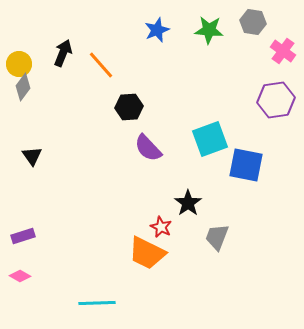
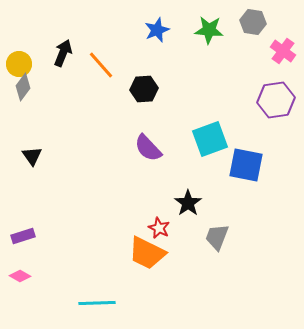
black hexagon: moved 15 px right, 18 px up
red star: moved 2 px left, 1 px down
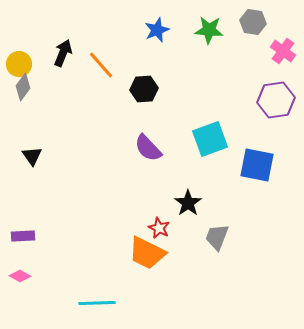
blue square: moved 11 px right
purple rectangle: rotated 15 degrees clockwise
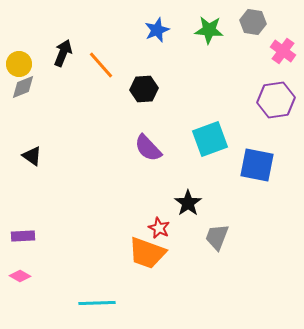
gray diamond: rotated 32 degrees clockwise
black triangle: rotated 20 degrees counterclockwise
orange trapezoid: rotated 6 degrees counterclockwise
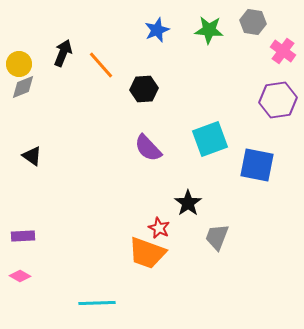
purple hexagon: moved 2 px right
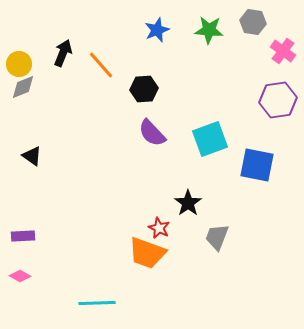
purple semicircle: moved 4 px right, 15 px up
